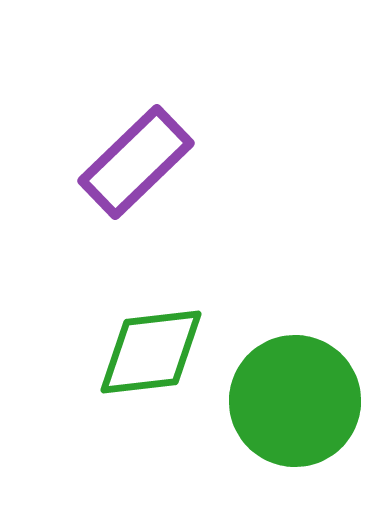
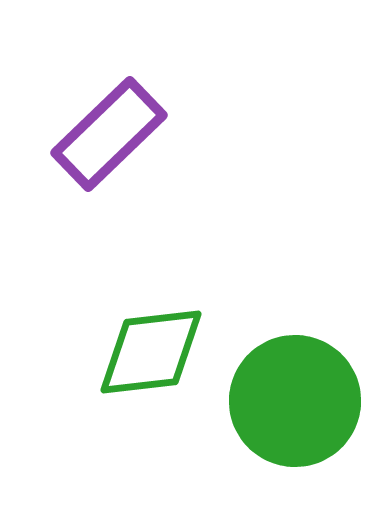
purple rectangle: moved 27 px left, 28 px up
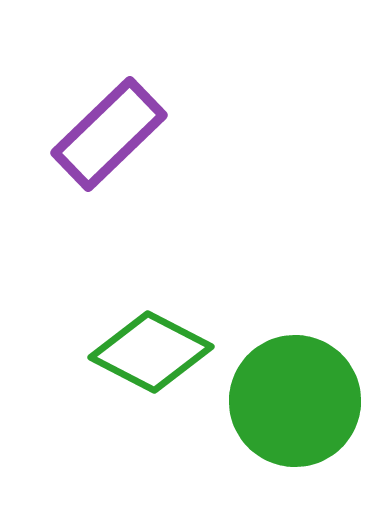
green diamond: rotated 34 degrees clockwise
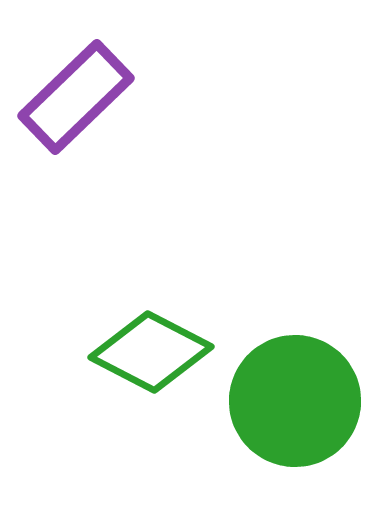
purple rectangle: moved 33 px left, 37 px up
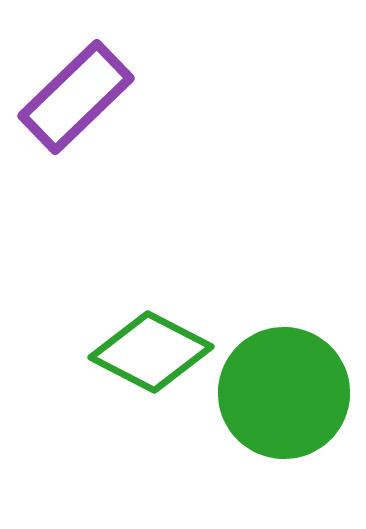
green circle: moved 11 px left, 8 px up
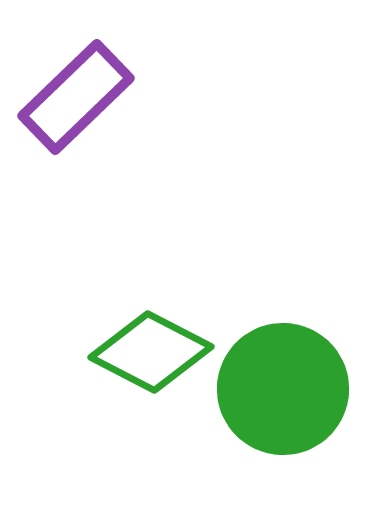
green circle: moved 1 px left, 4 px up
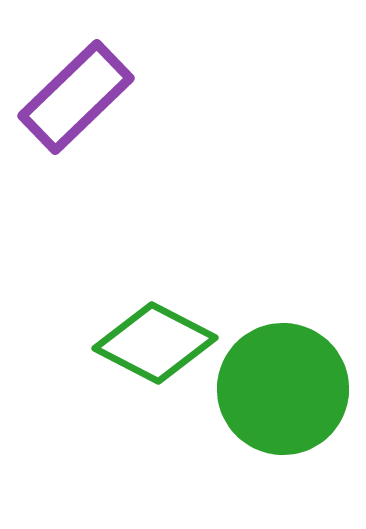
green diamond: moved 4 px right, 9 px up
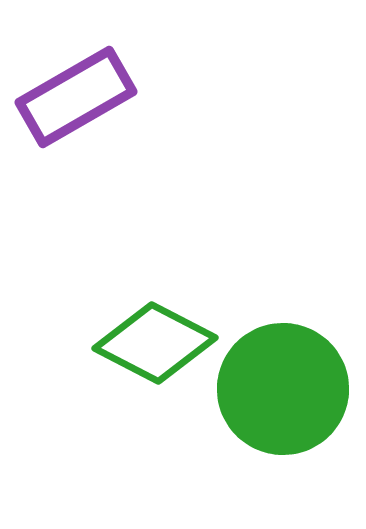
purple rectangle: rotated 14 degrees clockwise
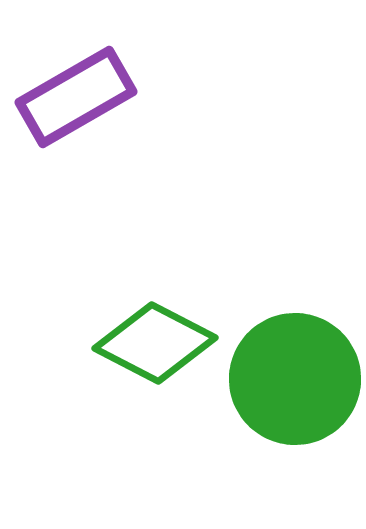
green circle: moved 12 px right, 10 px up
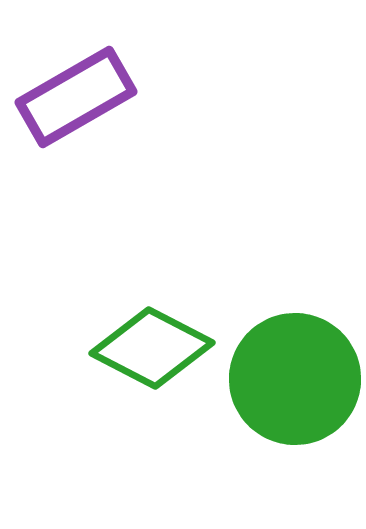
green diamond: moved 3 px left, 5 px down
